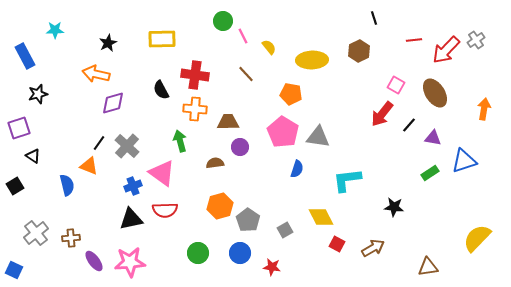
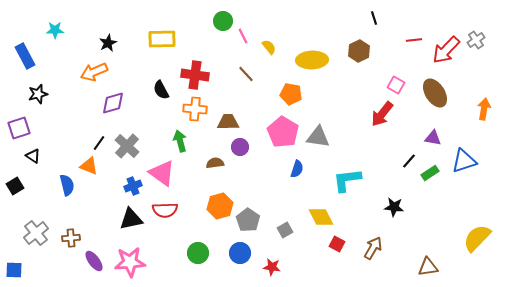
orange arrow at (96, 74): moved 2 px left, 2 px up; rotated 36 degrees counterclockwise
black line at (409, 125): moved 36 px down
brown arrow at (373, 248): rotated 30 degrees counterclockwise
blue square at (14, 270): rotated 24 degrees counterclockwise
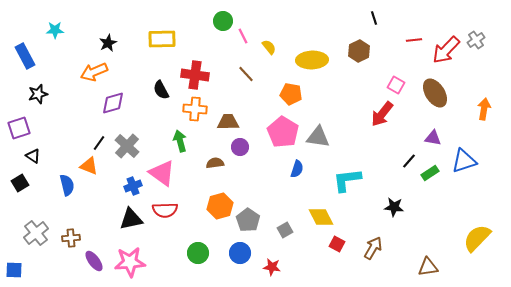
black square at (15, 186): moved 5 px right, 3 px up
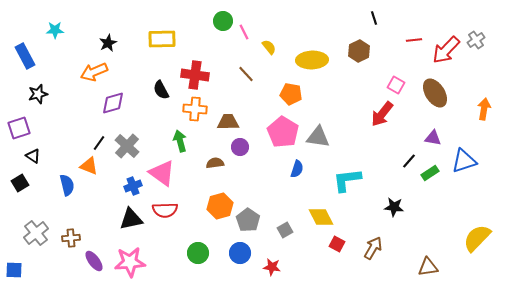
pink line at (243, 36): moved 1 px right, 4 px up
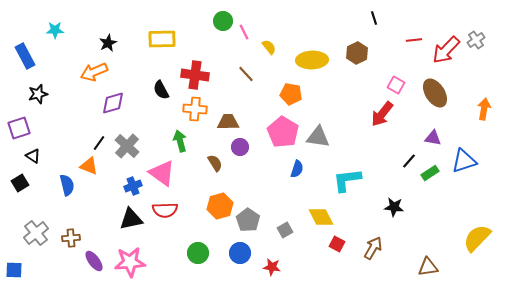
brown hexagon at (359, 51): moved 2 px left, 2 px down
brown semicircle at (215, 163): rotated 66 degrees clockwise
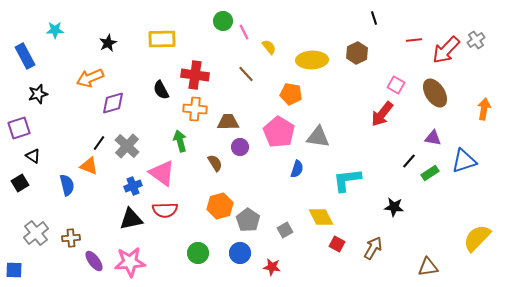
orange arrow at (94, 72): moved 4 px left, 6 px down
pink pentagon at (283, 132): moved 4 px left
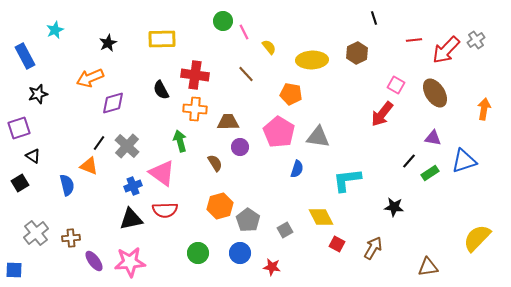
cyan star at (55, 30): rotated 24 degrees counterclockwise
